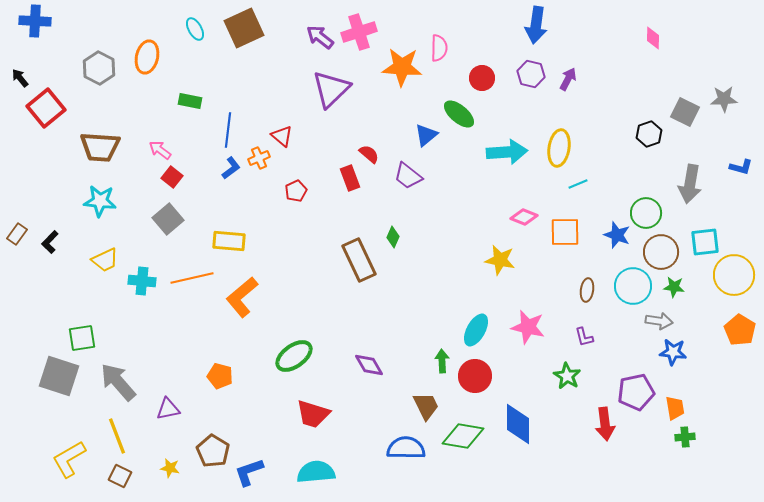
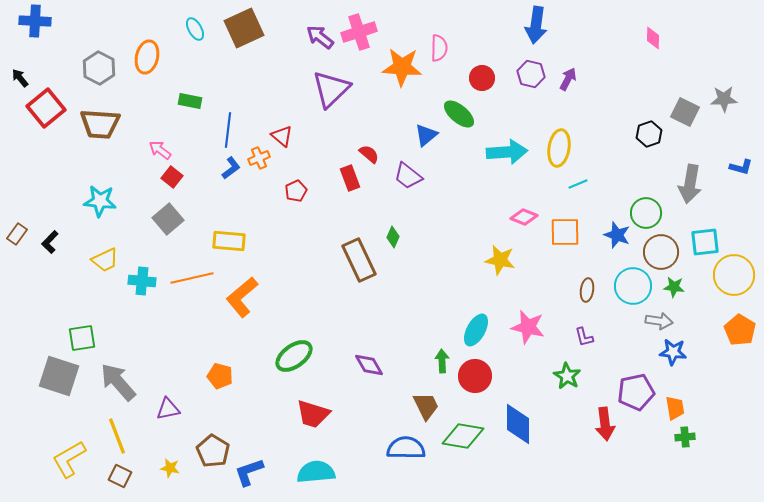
brown trapezoid at (100, 147): moved 23 px up
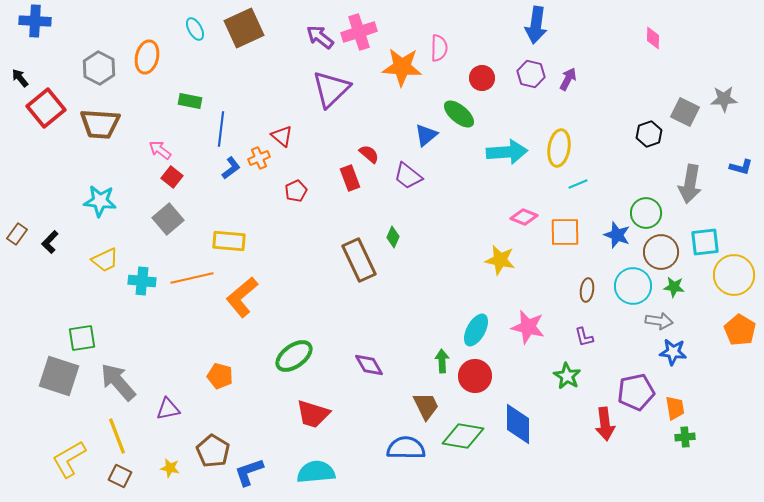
blue line at (228, 130): moved 7 px left, 1 px up
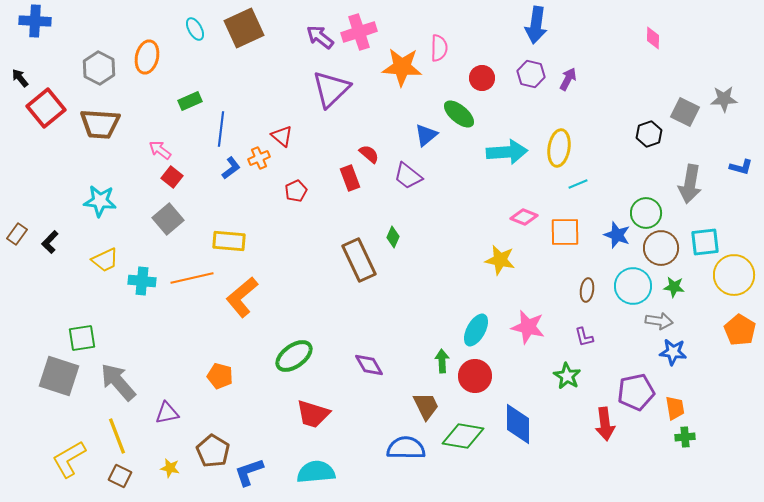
green rectangle at (190, 101): rotated 35 degrees counterclockwise
brown circle at (661, 252): moved 4 px up
purple triangle at (168, 409): moved 1 px left, 4 px down
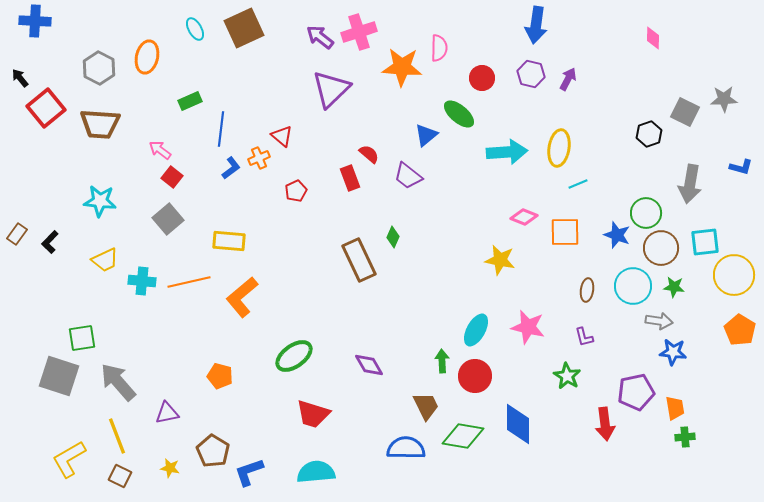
orange line at (192, 278): moved 3 px left, 4 px down
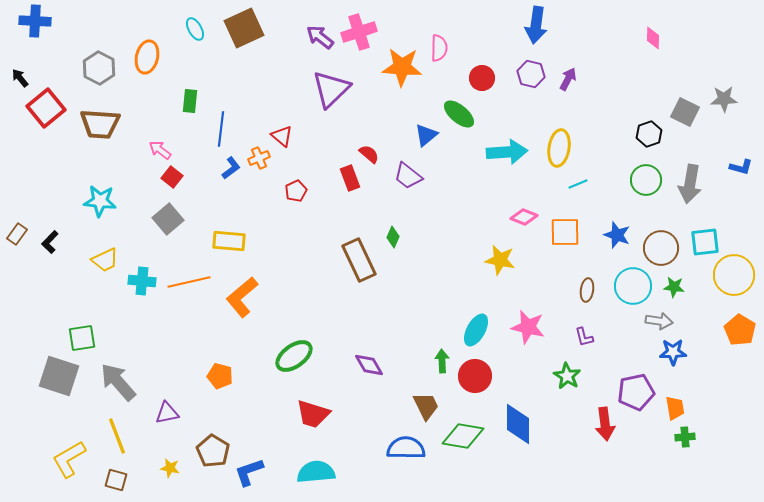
green rectangle at (190, 101): rotated 60 degrees counterclockwise
green circle at (646, 213): moved 33 px up
blue star at (673, 352): rotated 8 degrees counterclockwise
brown square at (120, 476): moved 4 px left, 4 px down; rotated 10 degrees counterclockwise
